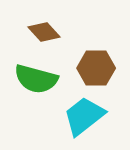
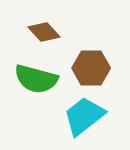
brown hexagon: moved 5 px left
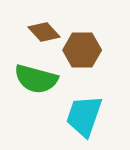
brown hexagon: moved 9 px left, 18 px up
cyan trapezoid: rotated 33 degrees counterclockwise
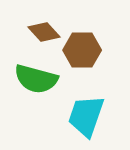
cyan trapezoid: moved 2 px right
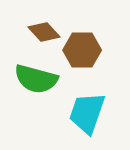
cyan trapezoid: moved 1 px right, 3 px up
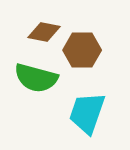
brown diamond: rotated 36 degrees counterclockwise
green semicircle: moved 1 px up
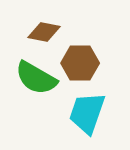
brown hexagon: moved 2 px left, 13 px down
green semicircle: rotated 15 degrees clockwise
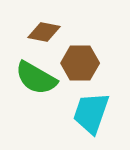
cyan trapezoid: moved 4 px right
